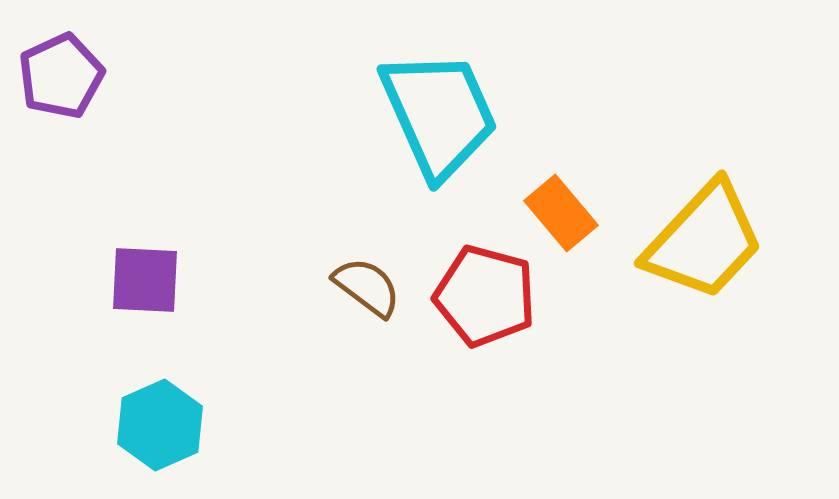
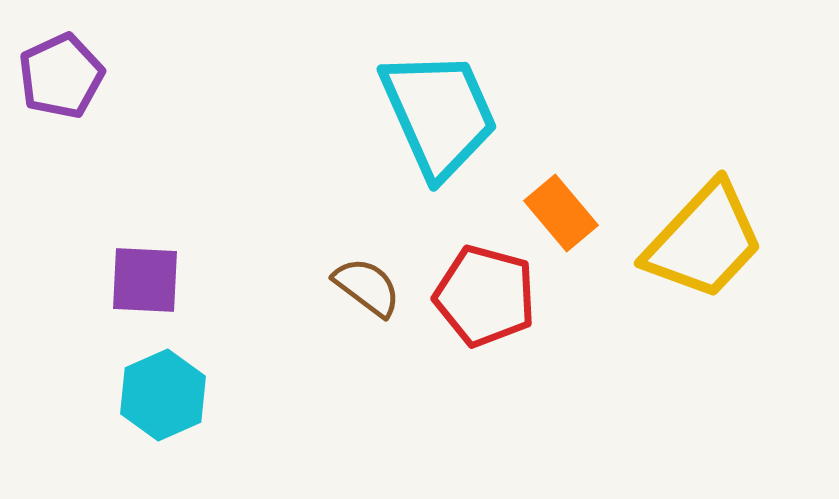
cyan hexagon: moved 3 px right, 30 px up
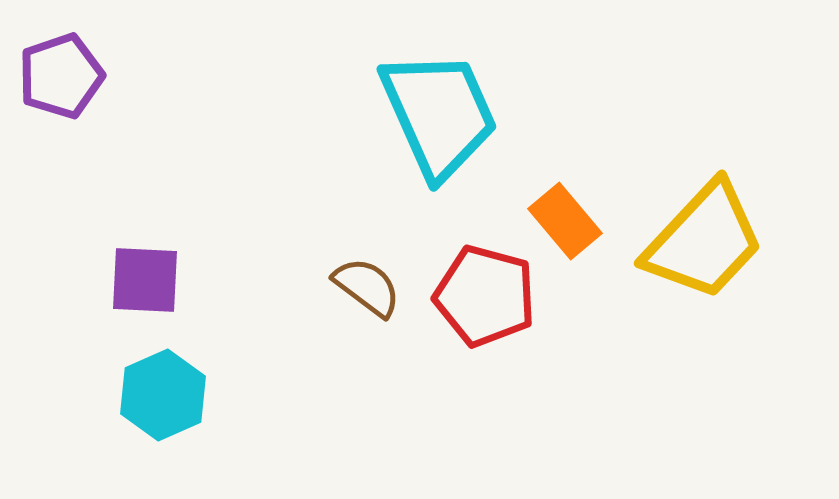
purple pentagon: rotated 6 degrees clockwise
orange rectangle: moved 4 px right, 8 px down
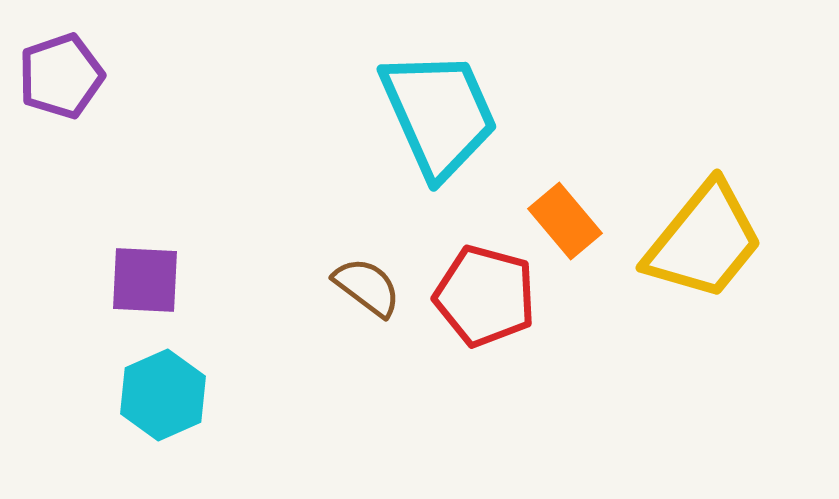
yellow trapezoid: rotated 4 degrees counterclockwise
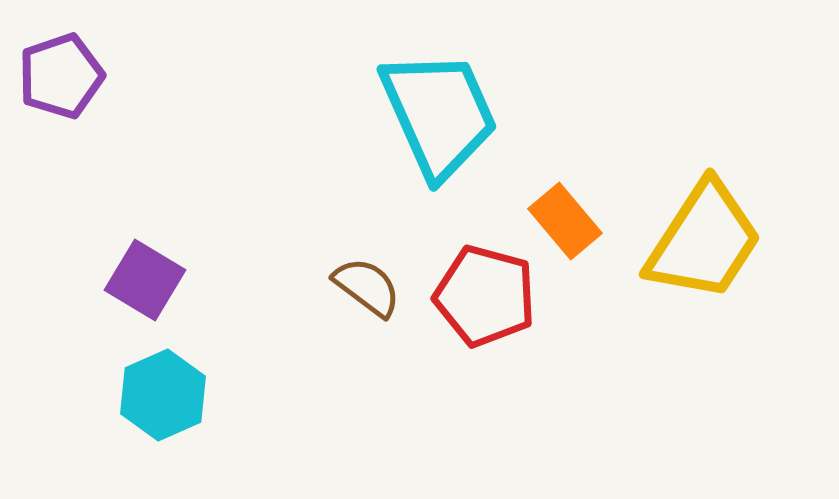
yellow trapezoid: rotated 6 degrees counterclockwise
purple square: rotated 28 degrees clockwise
